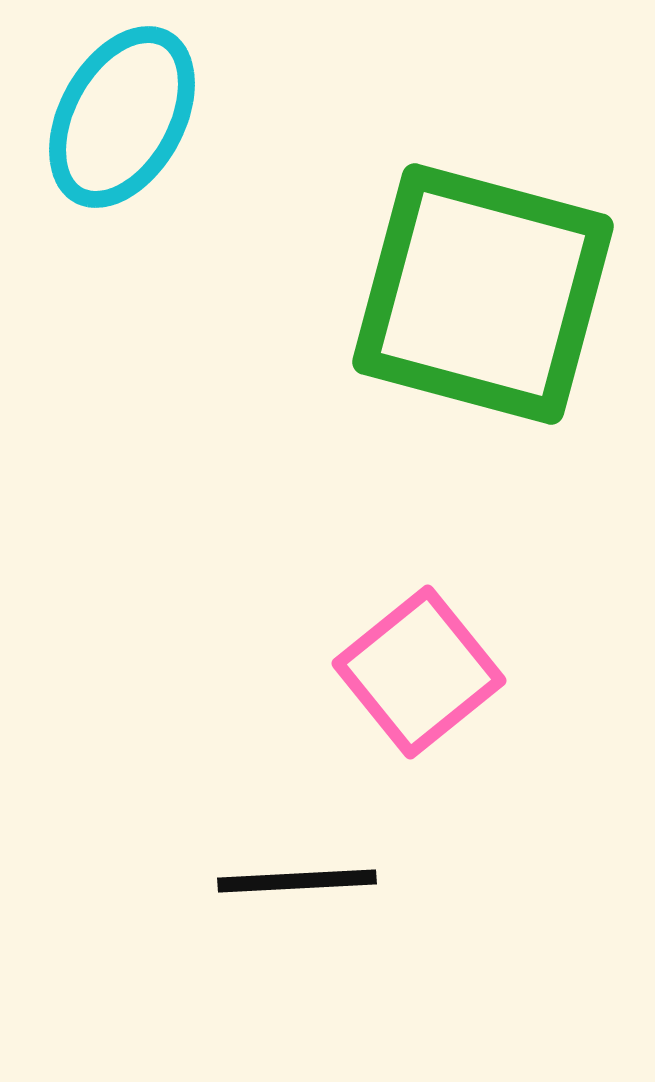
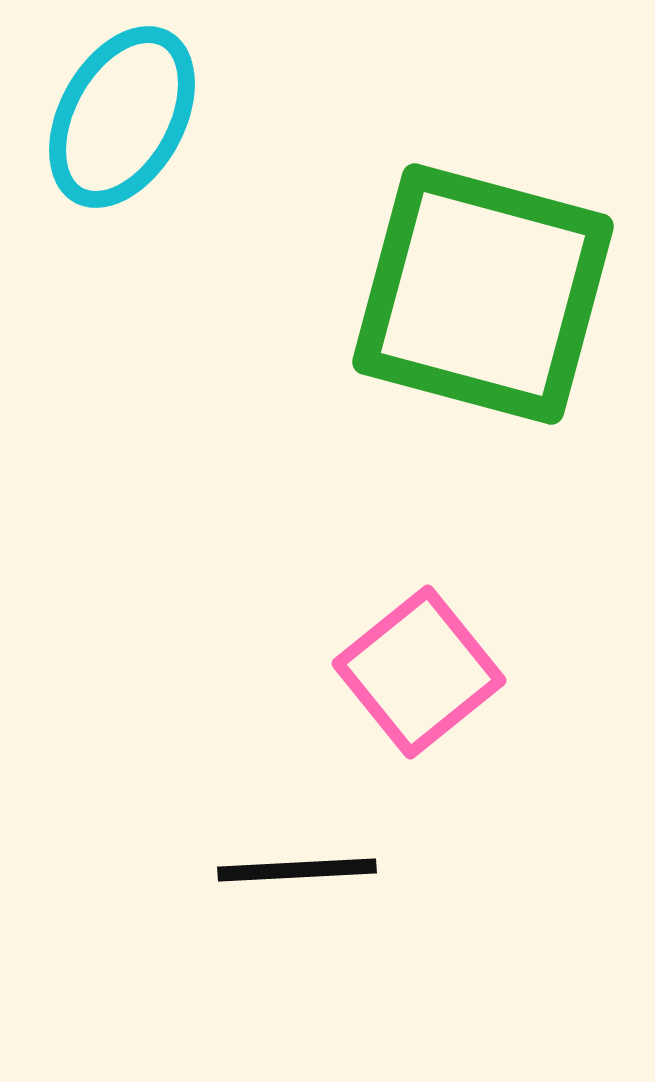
black line: moved 11 px up
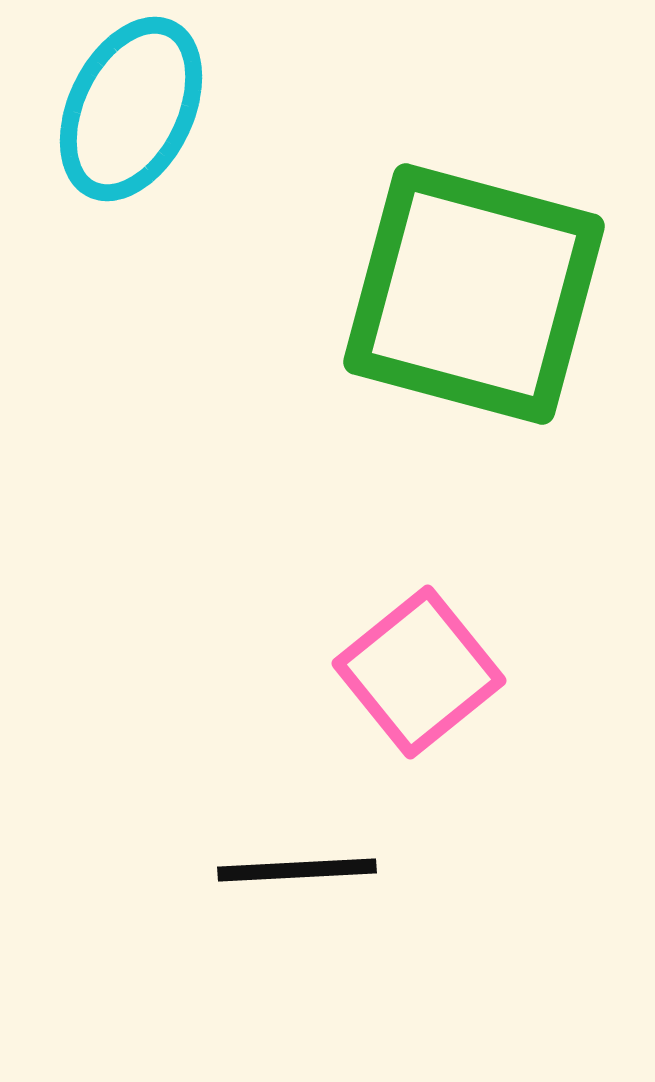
cyan ellipse: moved 9 px right, 8 px up; rotated 3 degrees counterclockwise
green square: moved 9 px left
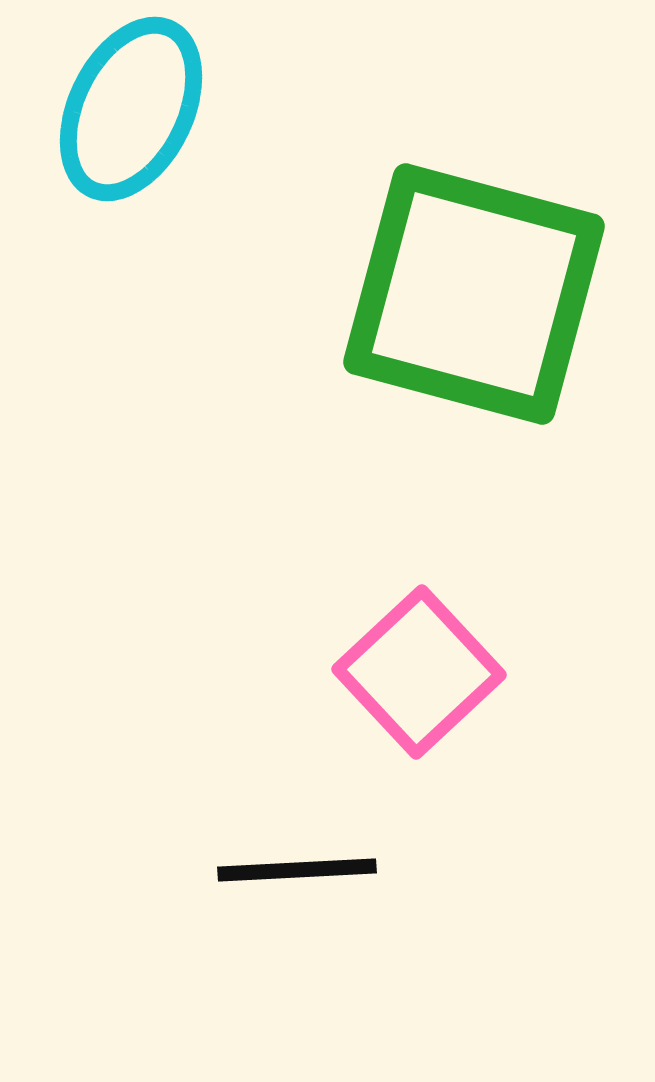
pink square: rotated 4 degrees counterclockwise
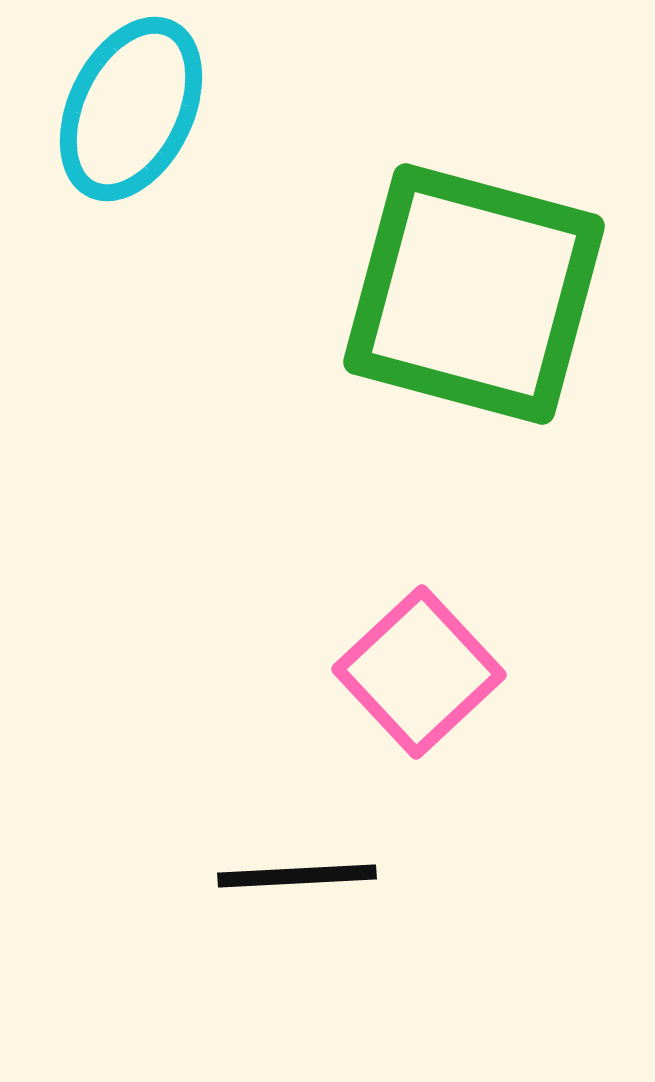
black line: moved 6 px down
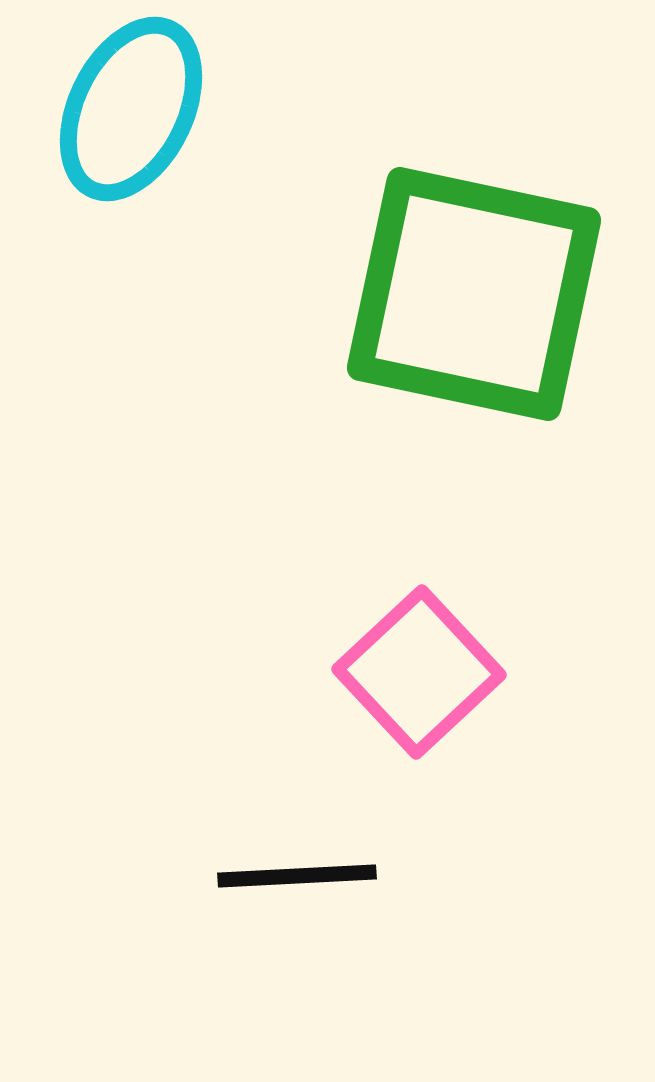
green square: rotated 3 degrees counterclockwise
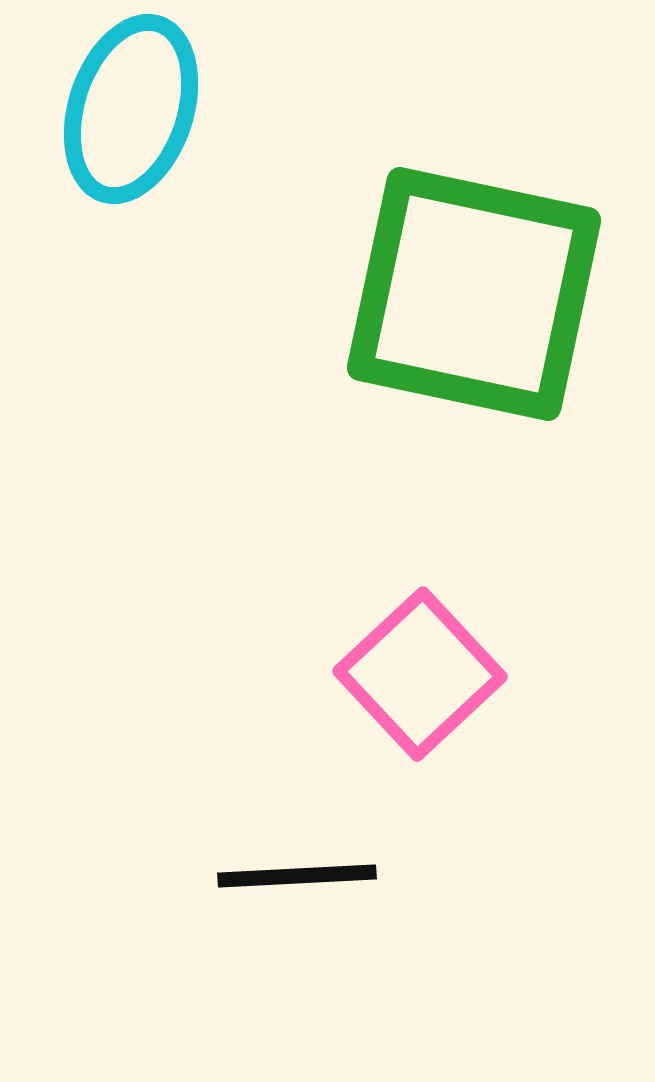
cyan ellipse: rotated 8 degrees counterclockwise
pink square: moved 1 px right, 2 px down
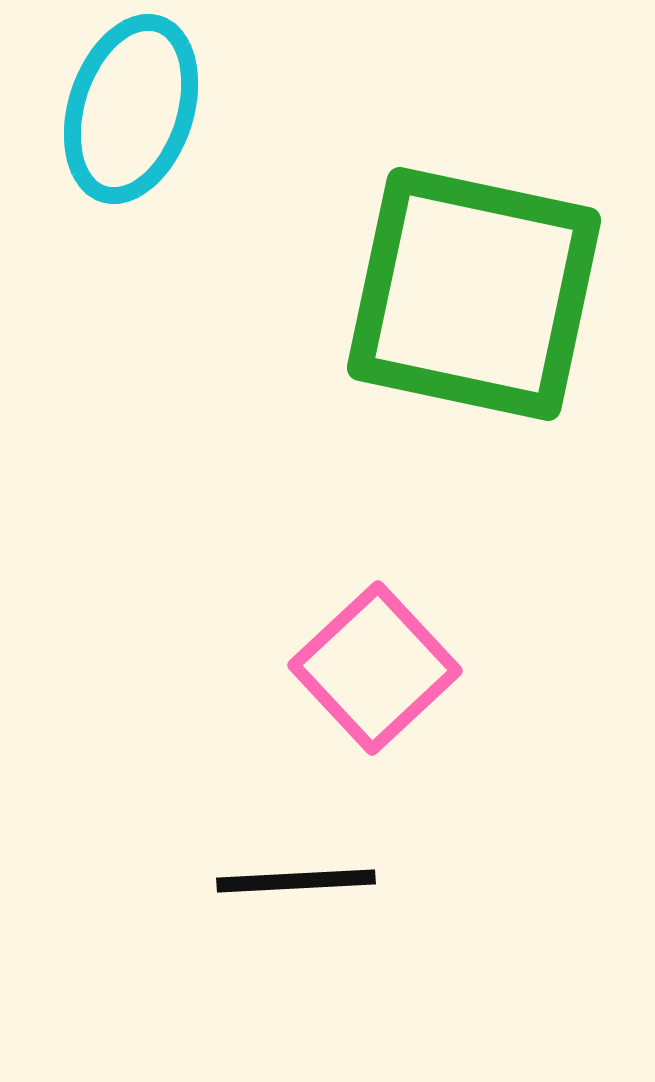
pink square: moved 45 px left, 6 px up
black line: moved 1 px left, 5 px down
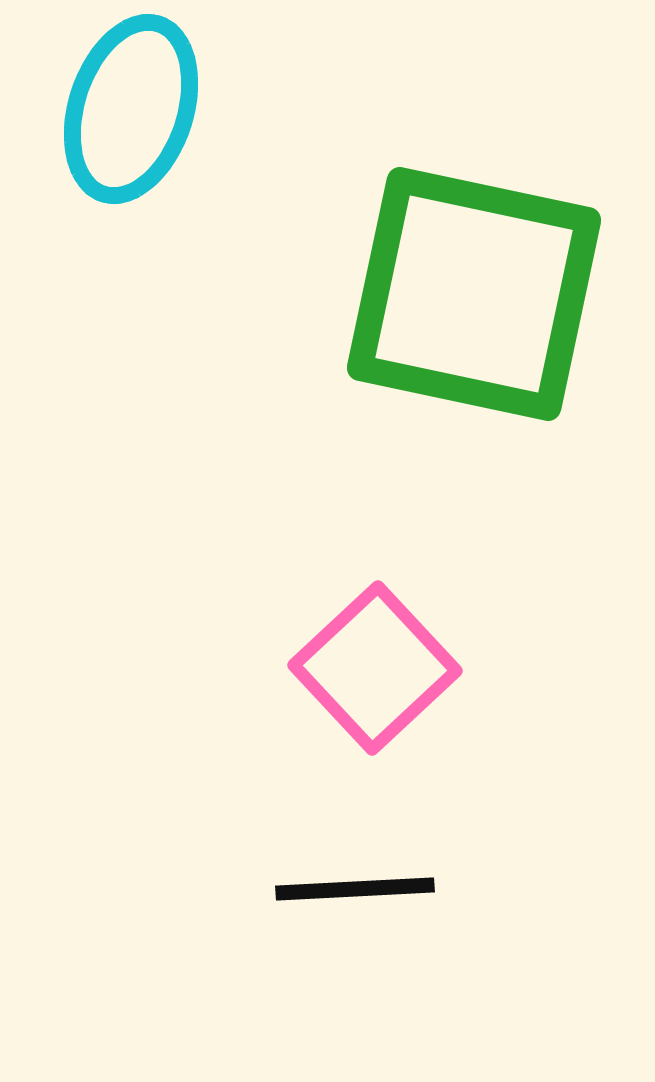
black line: moved 59 px right, 8 px down
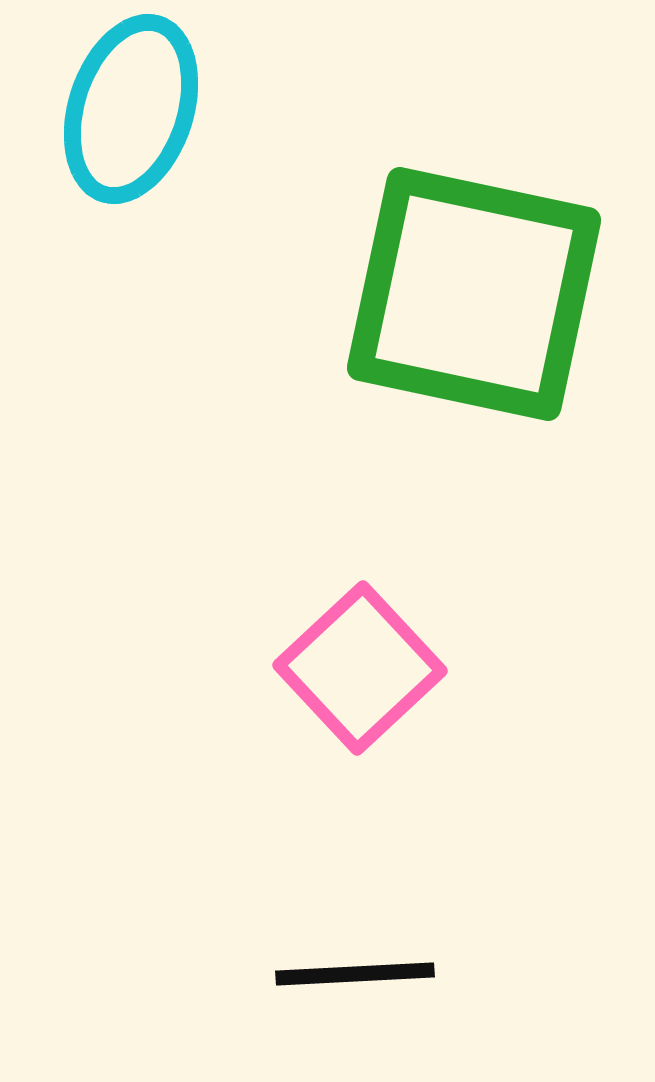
pink square: moved 15 px left
black line: moved 85 px down
